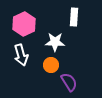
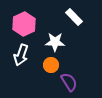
white rectangle: rotated 48 degrees counterclockwise
white arrow: rotated 35 degrees clockwise
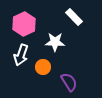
orange circle: moved 8 px left, 2 px down
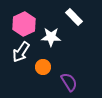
white star: moved 4 px left, 5 px up
white arrow: moved 3 px up; rotated 15 degrees clockwise
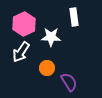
white rectangle: rotated 36 degrees clockwise
orange circle: moved 4 px right, 1 px down
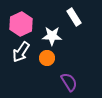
white rectangle: rotated 24 degrees counterclockwise
pink hexagon: moved 3 px left
white star: moved 1 px right, 1 px up
orange circle: moved 10 px up
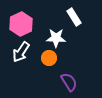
white star: moved 4 px right, 2 px down
orange circle: moved 2 px right
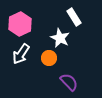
pink hexagon: moved 1 px left
white star: moved 4 px right; rotated 24 degrees clockwise
white arrow: moved 2 px down
purple semicircle: rotated 12 degrees counterclockwise
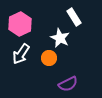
purple semicircle: moved 1 px left, 2 px down; rotated 108 degrees clockwise
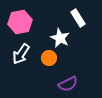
white rectangle: moved 4 px right, 1 px down
pink hexagon: moved 2 px up; rotated 15 degrees clockwise
